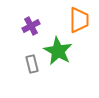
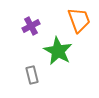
orange trapezoid: rotated 20 degrees counterclockwise
gray rectangle: moved 11 px down
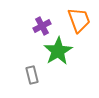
purple cross: moved 11 px right
green star: rotated 12 degrees clockwise
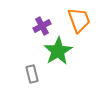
gray rectangle: moved 1 px up
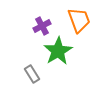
gray rectangle: rotated 18 degrees counterclockwise
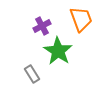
orange trapezoid: moved 2 px right, 1 px up
green star: rotated 8 degrees counterclockwise
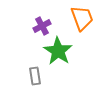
orange trapezoid: moved 1 px right, 1 px up
gray rectangle: moved 3 px right, 2 px down; rotated 24 degrees clockwise
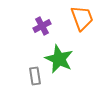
green star: moved 1 px right, 8 px down; rotated 8 degrees counterclockwise
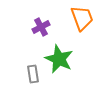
purple cross: moved 1 px left, 1 px down
gray rectangle: moved 2 px left, 2 px up
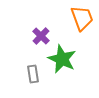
purple cross: moved 9 px down; rotated 18 degrees counterclockwise
green star: moved 3 px right
